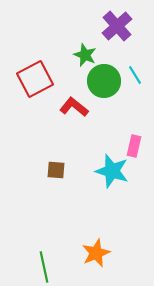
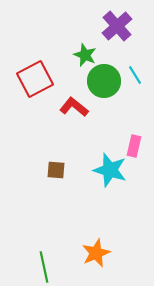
cyan star: moved 2 px left, 1 px up
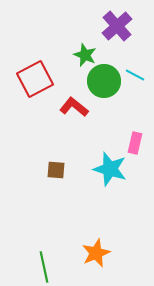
cyan line: rotated 30 degrees counterclockwise
pink rectangle: moved 1 px right, 3 px up
cyan star: moved 1 px up
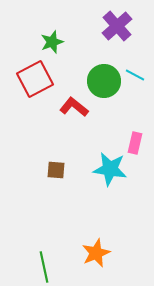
green star: moved 33 px left, 13 px up; rotated 30 degrees clockwise
cyan star: rotated 8 degrees counterclockwise
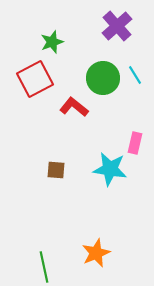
cyan line: rotated 30 degrees clockwise
green circle: moved 1 px left, 3 px up
